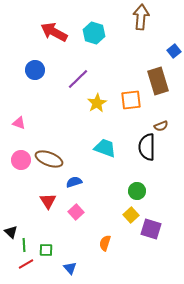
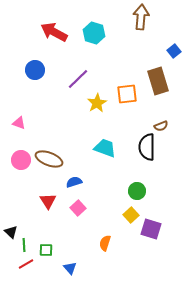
orange square: moved 4 px left, 6 px up
pink square: moved 2 px right, 4 px up
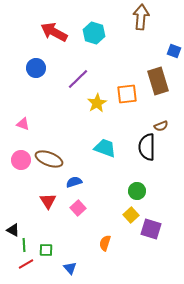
blue square: rotated 32 degrees counterclockwise
blue circle: moved 1 px right, 2 px up
pink triangle: moved 4 px right, 1 px down
black triangle: moved 2 px right, 2 px up; rotated 16 degrees counterclockwise
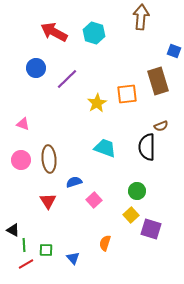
purple line: moved 11 px left
brown ellipse: rotated 64 degrees clockwise
pink square: moved 16 px right, 8 px up
blue triangle: moved 3 px right, 10 px up
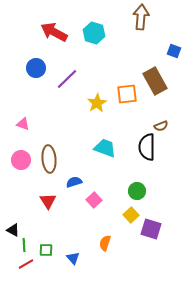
brown rectangle: moved 3 px left; rotated 12 degrees counterclockwise
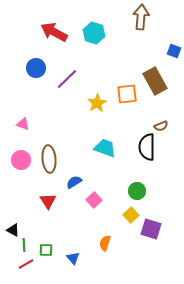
blue semicircle: rotated 14 degrees counterclockwise
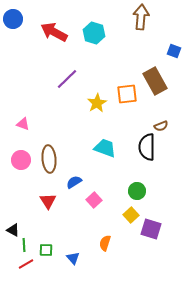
blue circle: moved 23 px left, 49 px up
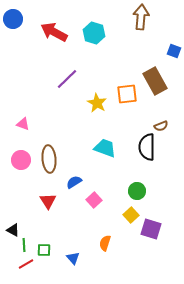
yellow star: rotated 12 degrees counterclockwise
green square: moved 2 px left
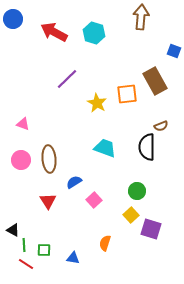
blue triangle: rotated 40 degrees counterclockwise
red line: rotated 63 degrees clockwise
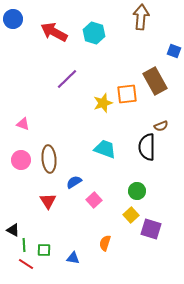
yellow star: moved 6 px right; rotated 24 degrees clockwise
cyan trapezoid: moved 1 px down
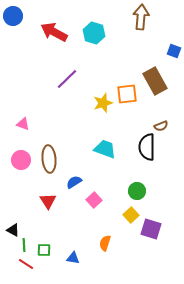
blue circle: moved 3 px up
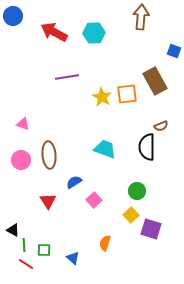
cyan hexagon: rotated 20 degrees counterclockwise
purple line: moved 2 px up; rotated 35 degrees clockwise
yellow star: moved 1 px left, 6 px up; rotated 24 degrees counterclockwise
brown ellipse: moved 4 px up
blue triangle: rotated 32 degrees clockwise
